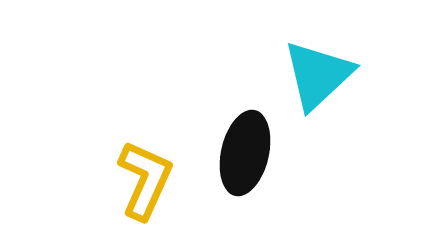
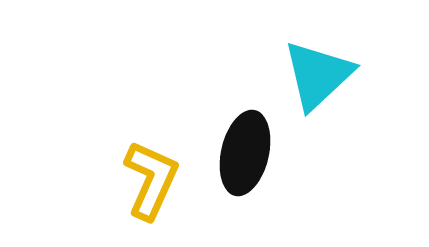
yellow L-shape: moved 6 px right
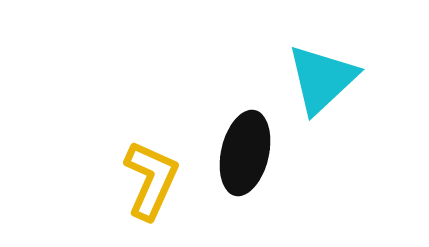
cyan triangle: moved 4 px right, 4 px down
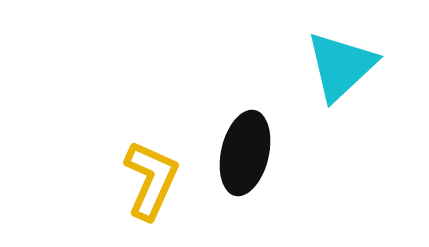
cyan triangle: moved 19 px right, 13 px up
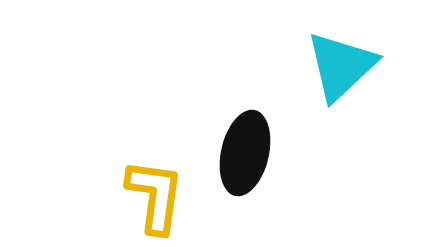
yellow L-shape: moved 4 px right, 16 px down; rotated 16 degrees counterclockwise
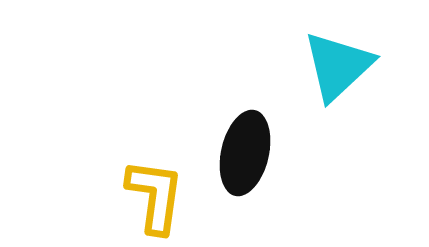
cyan triangle: moved 3 px left
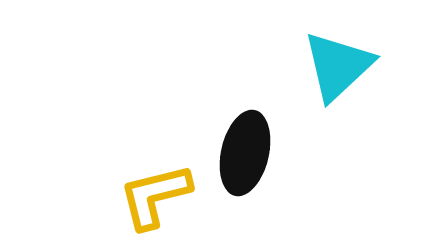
yellow L-shape: rotated 112 degrees counterclockwise
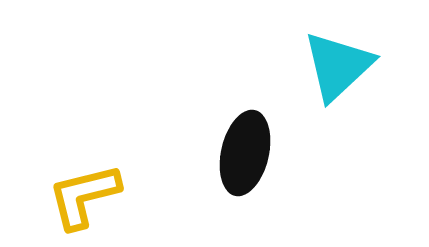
yellow L-shape: moved 71 px left
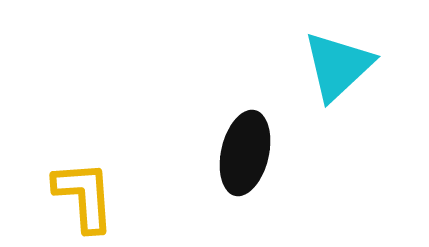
yellow L-shape: rotated 100 degrees clockwise
